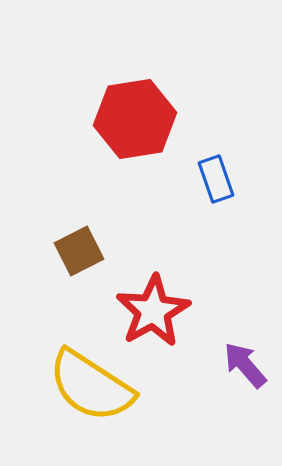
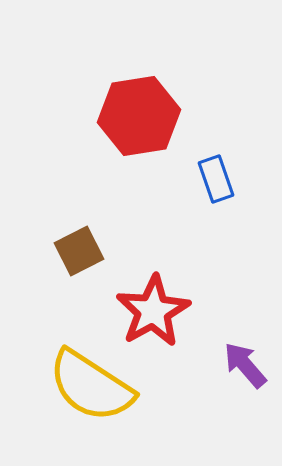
red hexagon: moved 4 px right, 3 px up
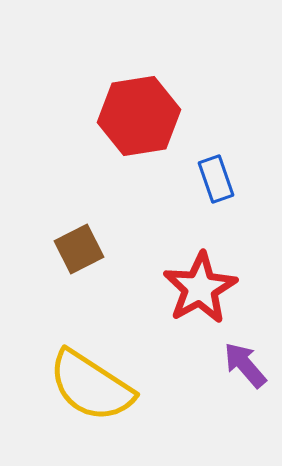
brown square: moved 2 px up
red star: moved 47 px right, 23 px up
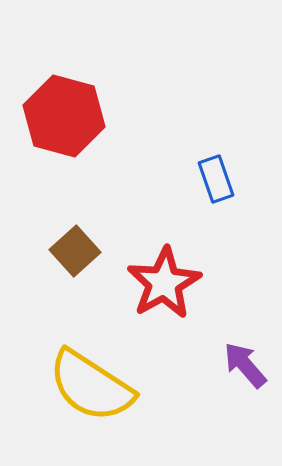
red hexagon: moved 75 px left; rotated 24 degrees clockwise
brown square: moved 4 px left, 2 px down; rotated 15 degrees counterclockwise
red star: moved 36 px left, 5 px up
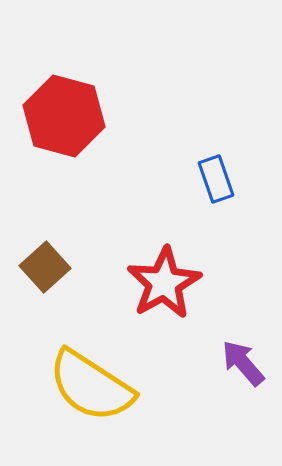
brown square: moved 30 px left, 16 px down
purple arrow: moved 2 px left, 2 px up
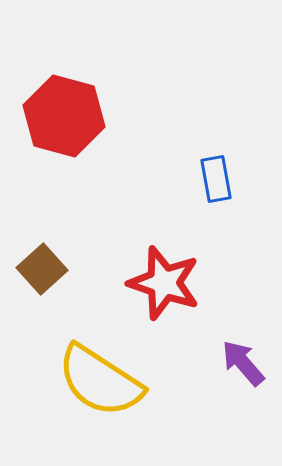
blue rectangle: rotated 9 degrees clockwise
brown square: moved 3 px left, 2 px down
red star: rotated 24 degrees counterclockwise
yellow semicircle: moved 9 px right, 5 px up
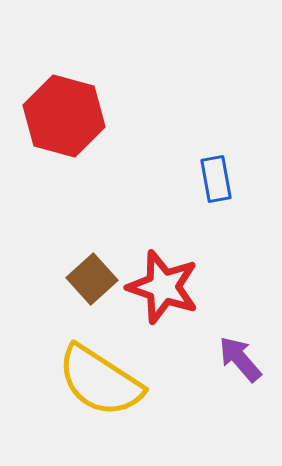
brown square: moved 50 px right, 10 px down
red star: moved 1 px left, 4 px down
purple arrow: moved 3 px left, 4 px up
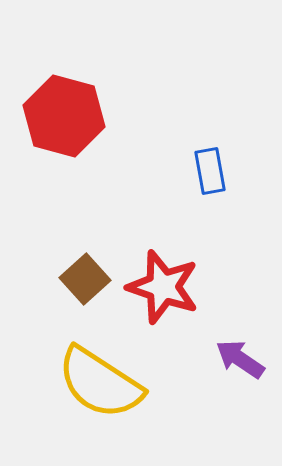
blue rectangle: moved 6 px left, 8 px up
brown square: moved 7 px left
purple arrow: rotated 15 degrees counterclockwise
yellow semicircle: moved 2 px down
